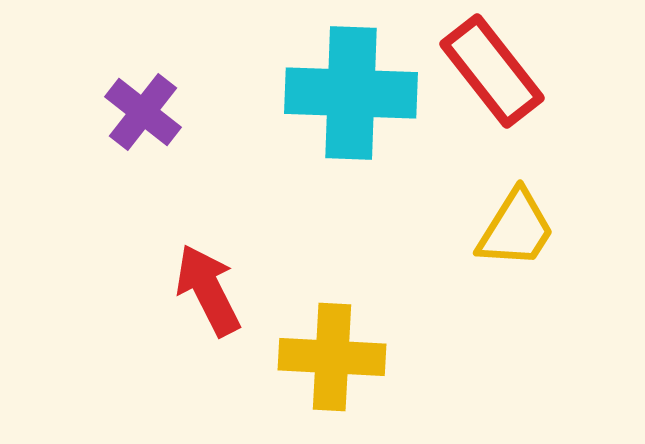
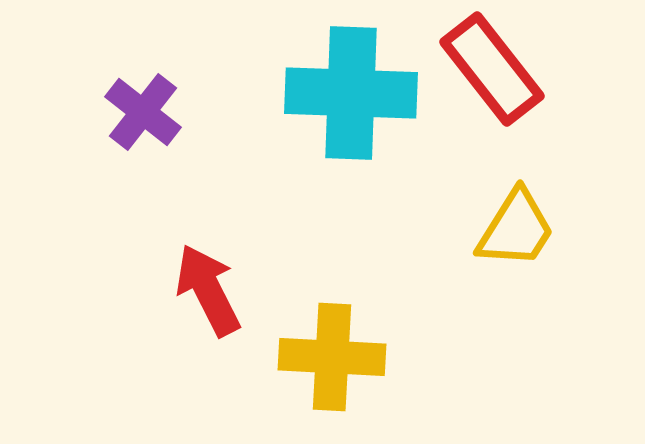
red rectangle: moved 2 px up
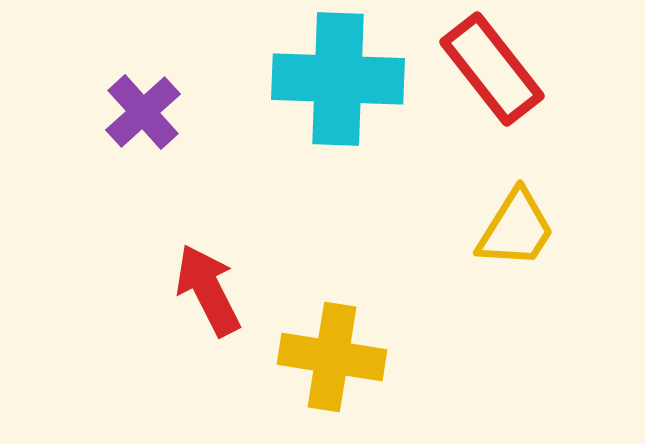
cyan cross: moved 13 px left, 14 px up
purple cross: rotated 10 degrees clockwise
yellow cross: rotated 6 degrees clockwise
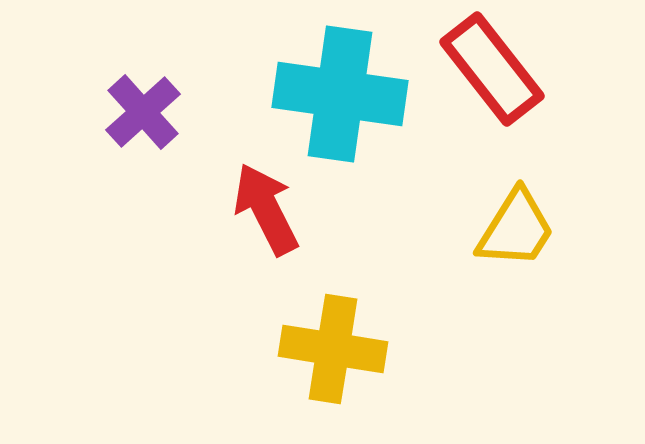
cyan cross: moved 2 px right, 15 px down; rotated 6 degrees clockwise
red arrow: moved 58 px right, 81 px up
yellow cross: moved 1 px right, 8 px up
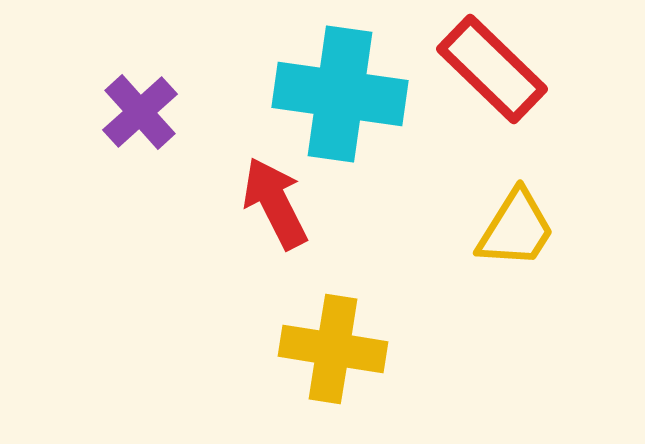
red rectangle: rotated 8 degrees counterclockwise
purple cross: moved 3 px left
red arrow: moved 9 px right, 6 px up
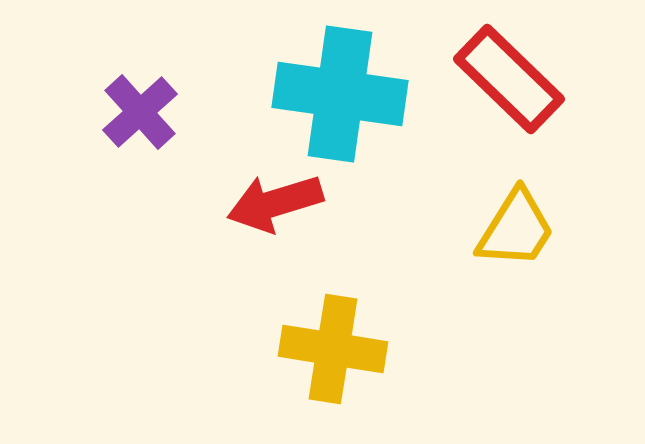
red rectangle: moved 17 px right, 10 px down
red arrow: rotated 80 degrees counterclockwise
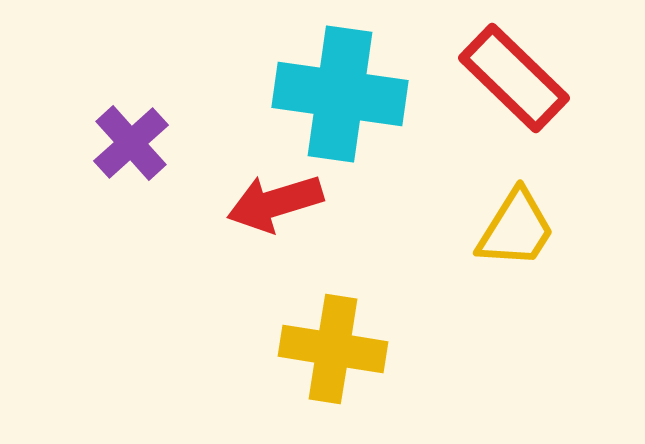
red rectangle: moved 5 px right, 1 px up
purple cross: moved 9 px left, 31 px down
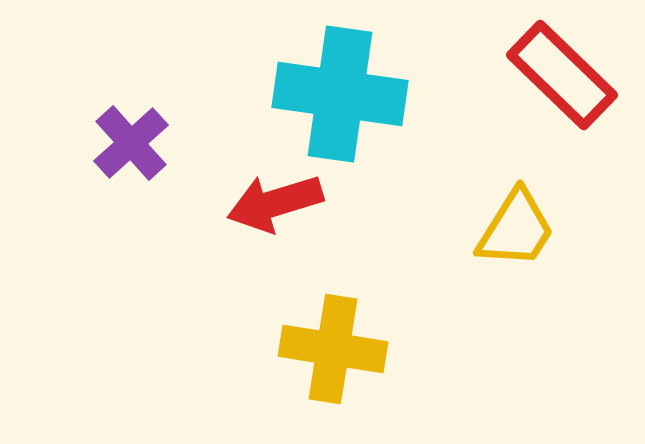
red rectangle: moved 48 px right, 3 px up
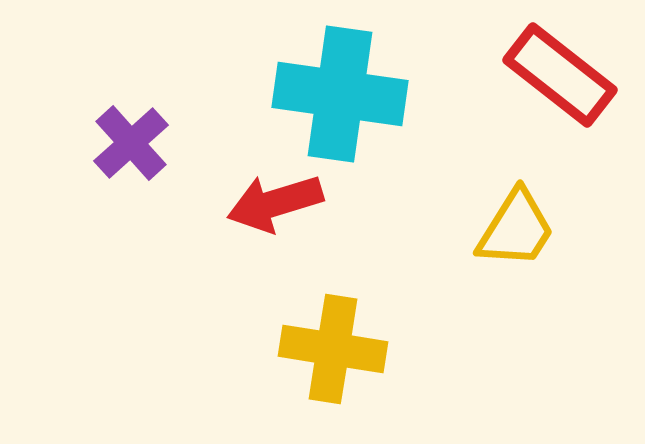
red rectangle: moved 2 px left; rotated 6 degrees counterclockwise
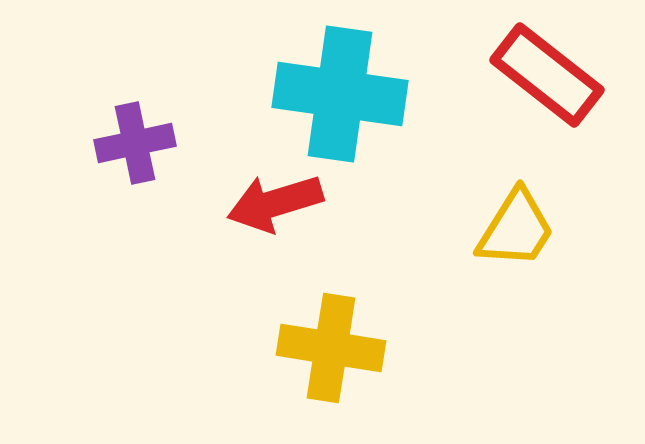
red rectangle: moved 13 px left
purple cross: moved 4 px right; rotated 30 degrees clockwise
yellow cross: moved 2 px left, 1 px up
